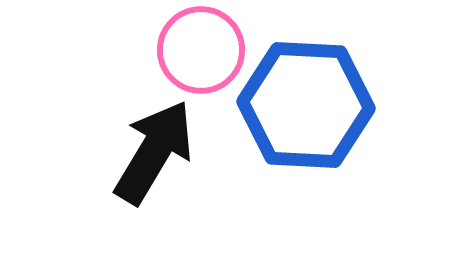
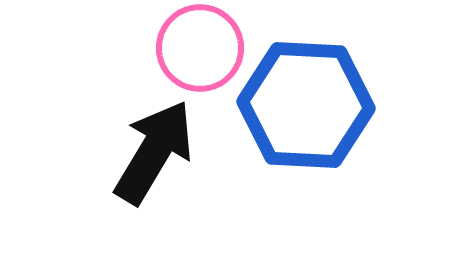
pink circle: moved 1 px left, 2 px up
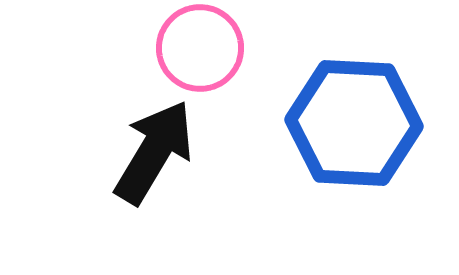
blue hexagon: moved 48 px right, 18 px down
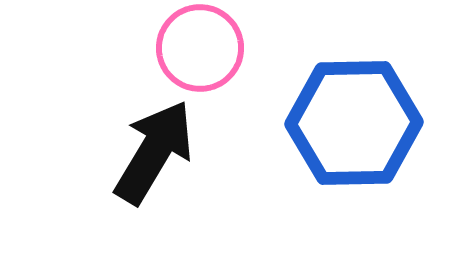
blue hexagon: rotated 4 degrees counterclockwise
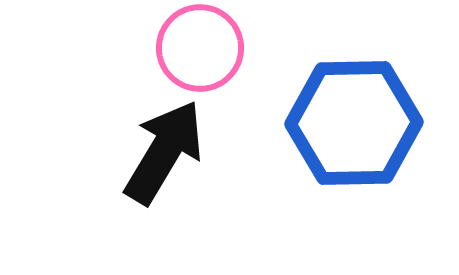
black arrow: moved 10 px right
